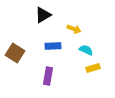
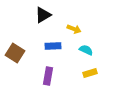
yellow rectangle: moved 3 px left, 5 px down
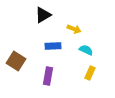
brown square: moved 1 px right, 8 px down
yellow rectangle: rotated 48 degrees counterclockwise
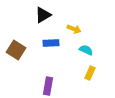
blue rectangle: moved 2 px left, 3 px up
brown square: moved 11 px up
purple rectangle: moved 10 px down
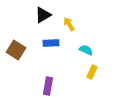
yellow arrow: moved 5 px left, 5 px up; rotated 144 degrees counterclockwise
yellow rectangle: moved 2 px right, 1 px up
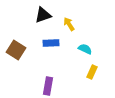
black triangle: rotated 12 degrees clockwise
cyan semicircle: moved 1 px left, 1 px up
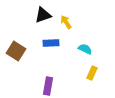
yellow arrow: moved 3 px left, 2 px up
brown square: moved 1 px down
yellow rectangle: moved 1 px down
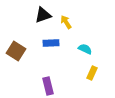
purple rectangle: rotated 24 degrees counterclockwise
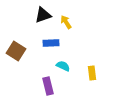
cyan semicircle: moved 22 px left, 17 px down
yellow rectangle: rotated 32 degrees counterclockwise
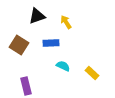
black triangle: moved 6 px left, 1 px down
brown square: moved 3 px right, 6 px up
yellow rectangle: rotated 40 degrees counterclockwise
purple rectangle: moved 22 px left
